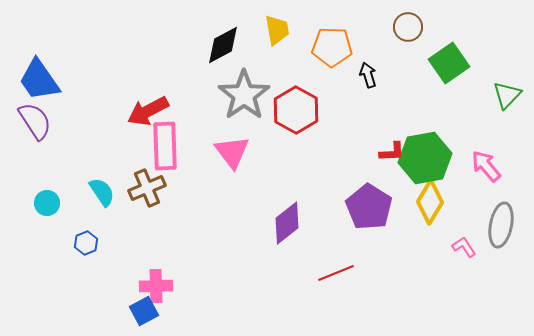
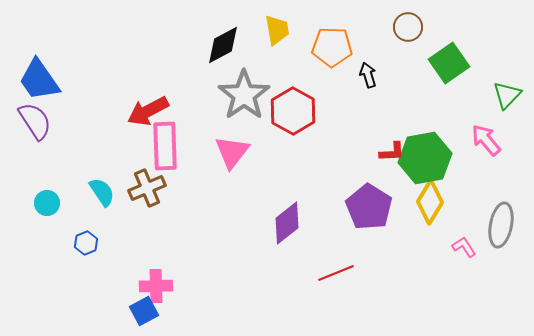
red hexagon: moved 3 px left, 1 px down
pink triangle: rotated 15 degrees clockwise
pink arrow: moved 26 px up
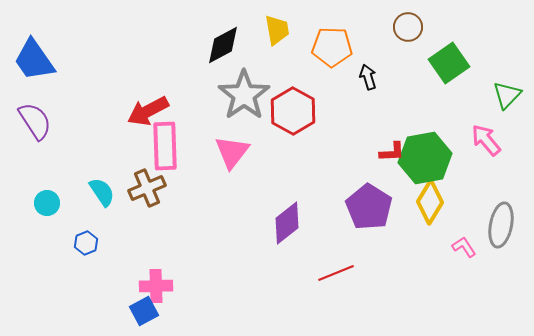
black arrow: moved 2 px down
blue trapezoid: moved 5 px left, 20 px up
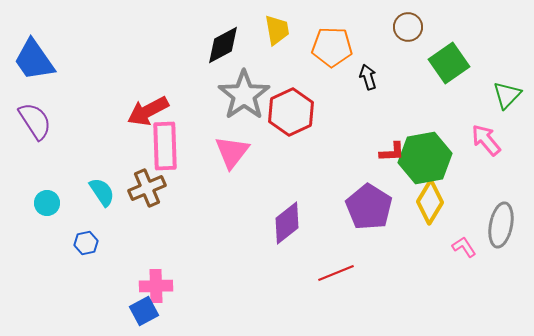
red hexagon: moved 2 px left, 1 px down; rotated 6 degrees clockwise
blue hexagon: rotated 10 degrees clockwise
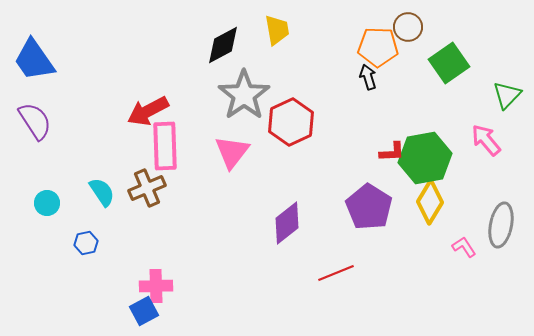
orange pentagon: moved 46 px right
red hexagon: moved 10 px down
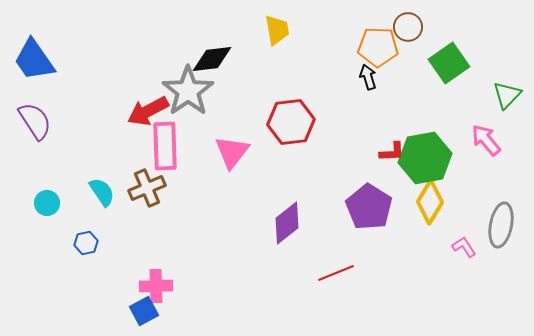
black diamond: moved 11 px left, 14 px down; rotated 21 degrees clockwise
gray star: moved 56 px left, 4 px up
red hexagon: rotated 18 degrees clockwise
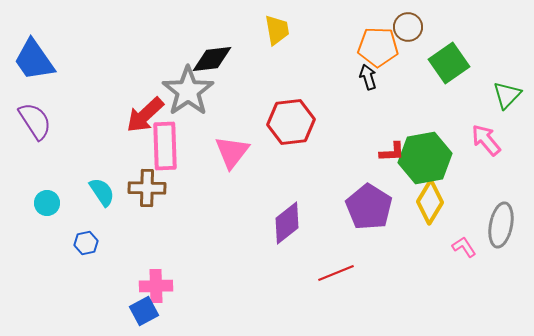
red arrow: moved 3 px left, 4 px down; rotated 15 degrees counterclockwise
brown cross: rotated 24 degrees clockwise
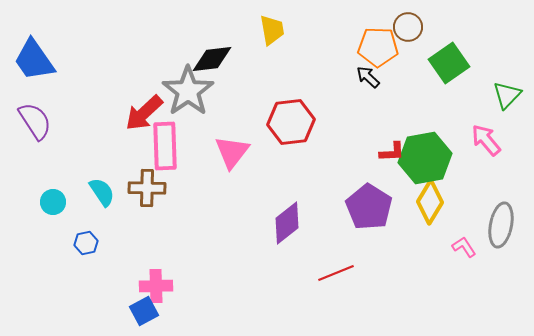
yellow trapezoid: moved 5 px left
black arrow: rotated 30 degrees counterclockwise
red arrow: moved 1 px left, 2 px up
cyan circle: moved 6 px right, 1 px up
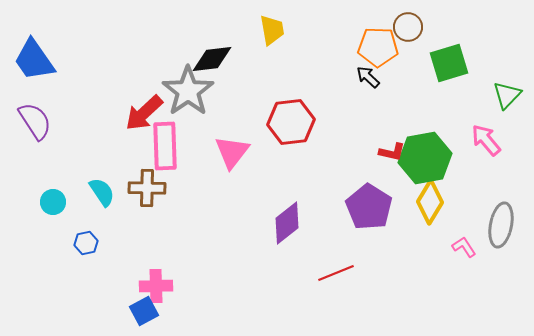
green square: rotated 18 degrees clockwise
red L-shape: rotated 16 degrees clockwise
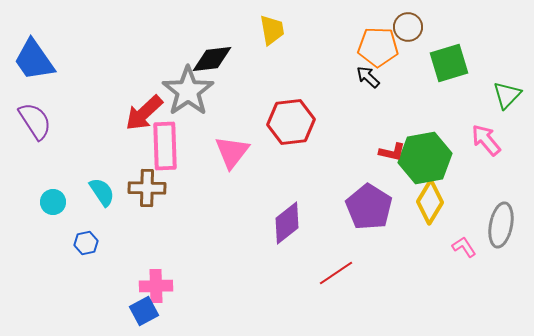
red line: rotated 12 degrees counterclockwise
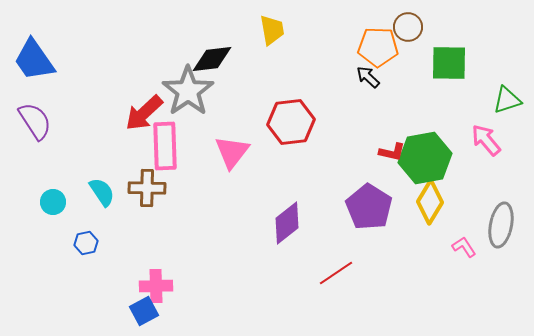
green square: rotated 18 degrees clockwise
green triangle: moved 5 px down; rotated 28 degrees clockwise
